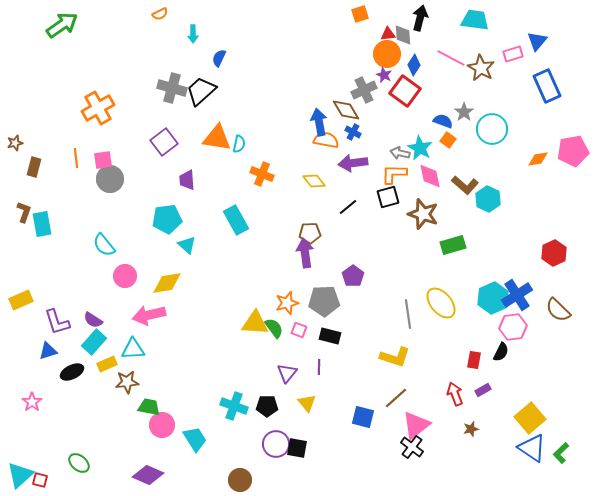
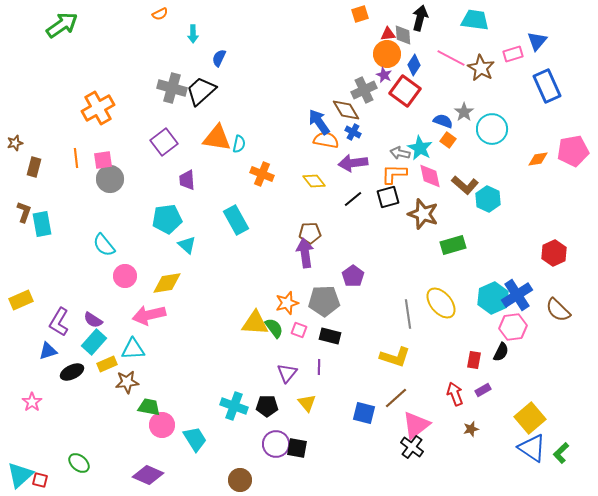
blue arrow at (319, 122): rotated 24 degrees counterclockwise
black line at (348, 207): moved 5 px right, 8 px up
purple L-shape at (57, 322): moved 2 px right; rotated 48 degrees clockwise
blue square at (363, 417): moved 1 px right, 4 px up
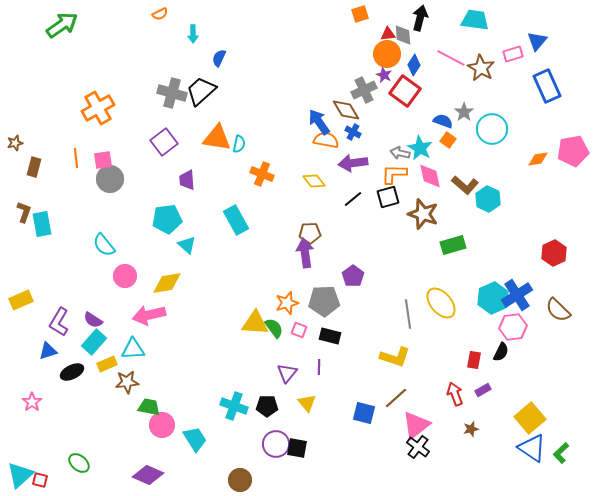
gray cross at (172, 88): moved 5 px down
black cross at (412, 447): moved 6 px right
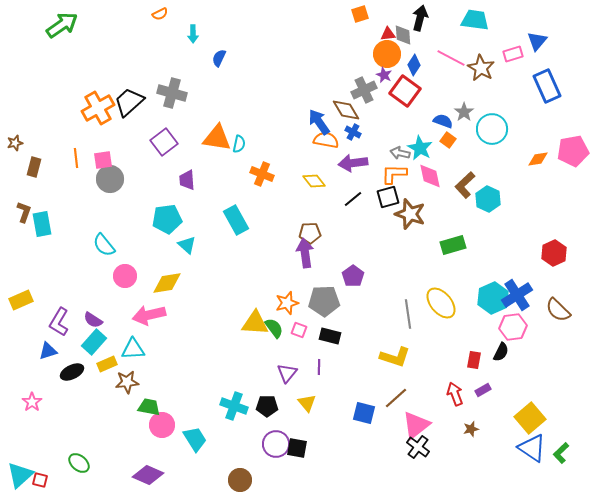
black trapezoid at (201, 91): moved 72 px left, 11 px down
brown L-shape at (465, 185): rotated 96 degrees clockwise
brown star at (423, 214): moved 13 px left
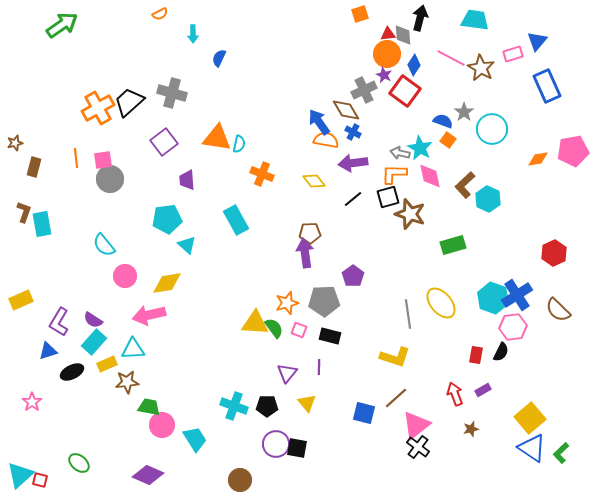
cyan hexagon at (493, 298): rotated 16 degrees counterclockwise
red rectangle at (474, 360): moved 2 px right, 5 px up
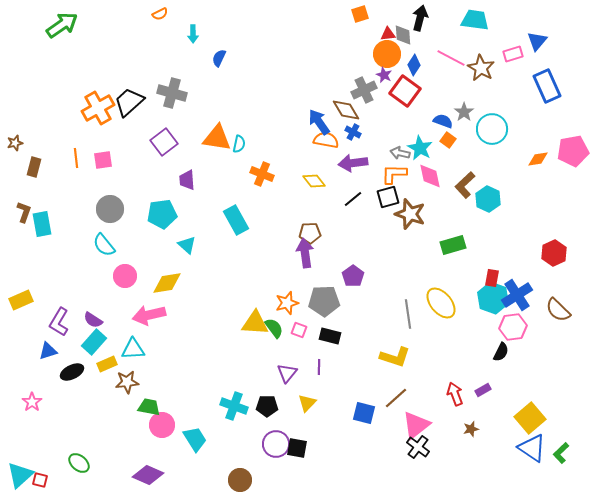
gray circle at (110, 179): moved 30 px down
cyan pentagon at (167, 219): moved 5 px left, 5 px up
red rectangle at (476, 355): moved 16 px right, 77 px up
yellow triangle at (307, 403): rotated 24 degrees clockwise
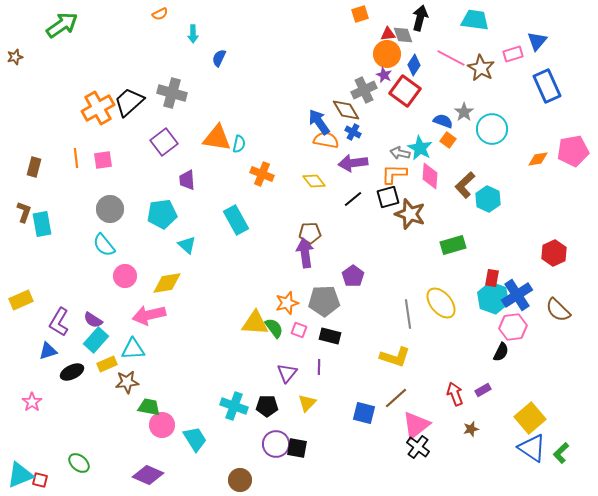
gray diamond at (403, 35): rotated 15 degrees counterclockwise
brown star at (15, 143): moved 86 px up
pink diamond at (430, 176): rotated 16 degrees clockwise
cyan rectangle at (94, 342): moved 2 px right, 2 px up
cyan triangle at (20, 475): rotated 20 degrees clockwise
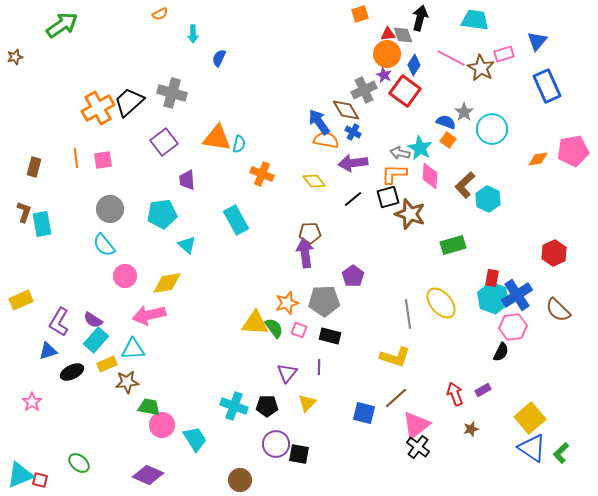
pink rectangle at (513, 54): moved 9 px left
blue semicircle at (443, 121): moved 3 px right, 1 px down
black square at (297, 448): moved 2 px right, 6 px down
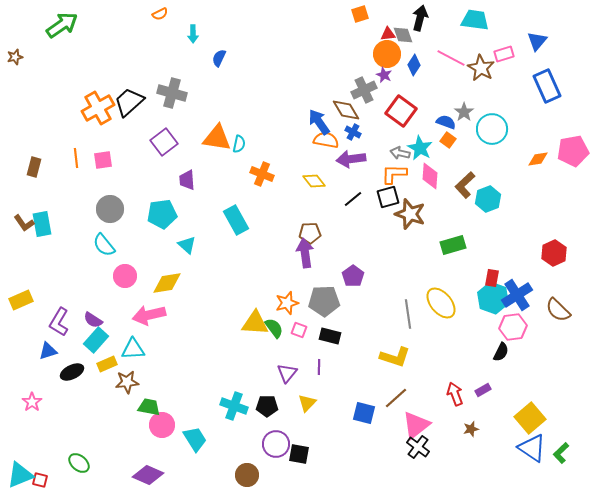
red square at (405, 91): moved 4 px left, 20 px down
purple arrow at (353, 163): moved 2 px left, 4 px up
cyan hexagon at (488, 199): rotated 15 degrees clockwise
brown L-shape at (24, 212): moved 11 px down; rotated 125 degrees clockwise
brown circle at (240, 480): moved 7 px right, 5 px up
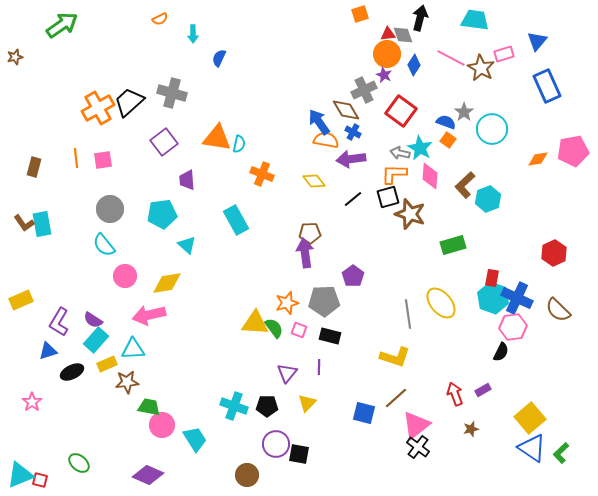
orange semicircle at (160, 14): moved 5 px down
blue cross at (517, 295): moved 3 px down; rotated 32 degrees counterclockwise
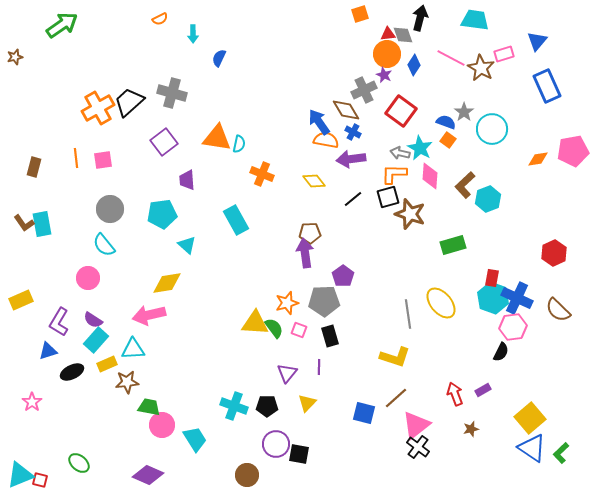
pink circle at (125, 276): moved 37 px left, 2 px down
purple pentagon at (353, 276): moved 10 px left
black rectangle at (330, 336): rotated 60 degrees clockwise
